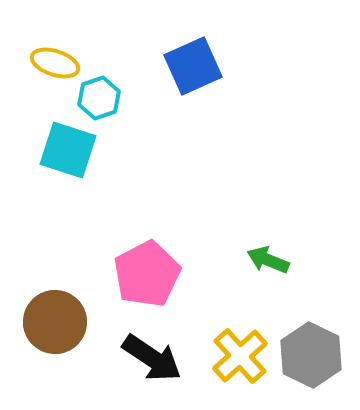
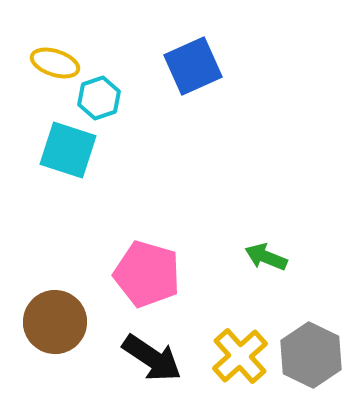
green arrow: moved 2 px left, 3 px up
pink pentagon: rotated 28 degrees counterclockwise
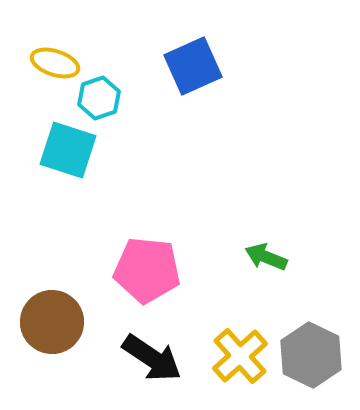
pink pentagon: moved 4 px up; rotated 10 degrees counterclockwise
brown circle: moved 3 px left
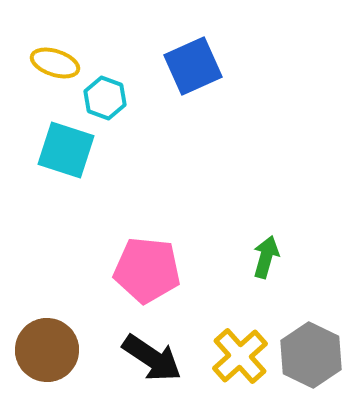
cyan hexagon: moved 6 px right; rotated 21 degrees counterclockwise
cyan square: moved 2 px left
green arrow: rotated 84 degrees clockwise
brown circle: moved 5 px left, 28 px down
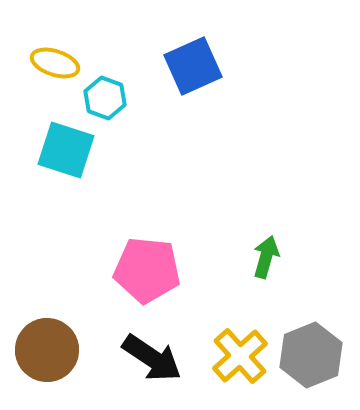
gray hexagon: rotated 12 degrees clockwise
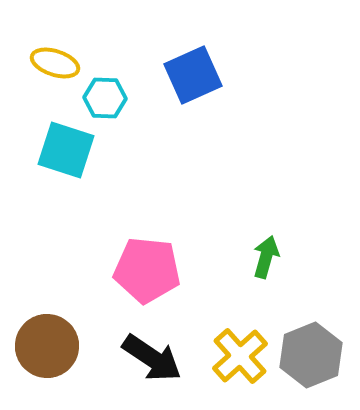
blue square: moved 9 px down
cyan hexagon: rotated 18 degrees counterclockwise
brown circle: moved 4 px up
